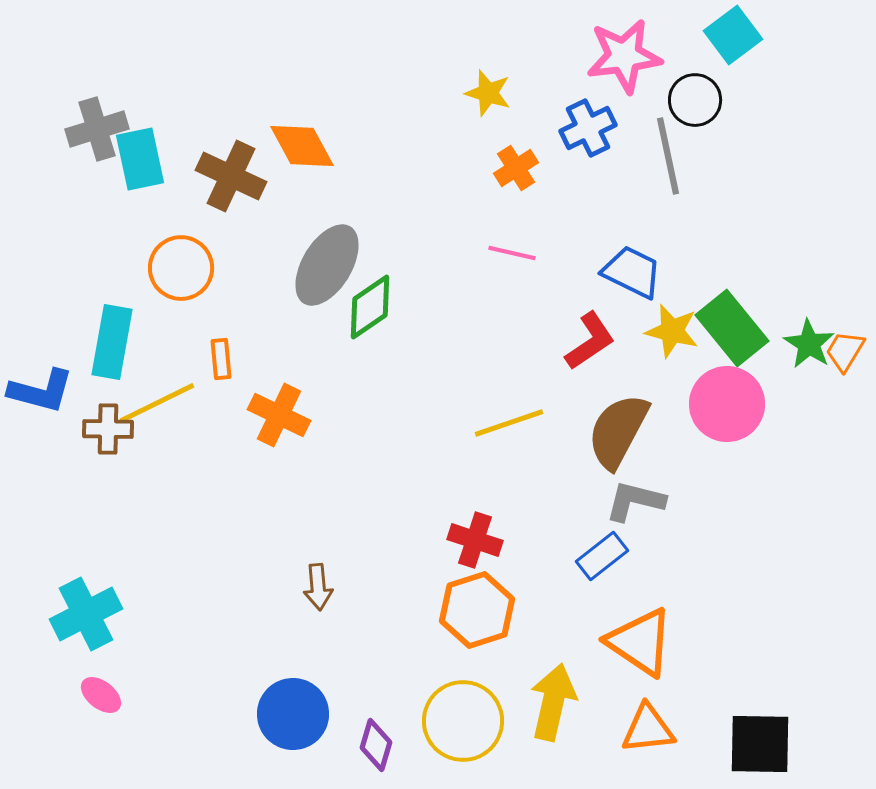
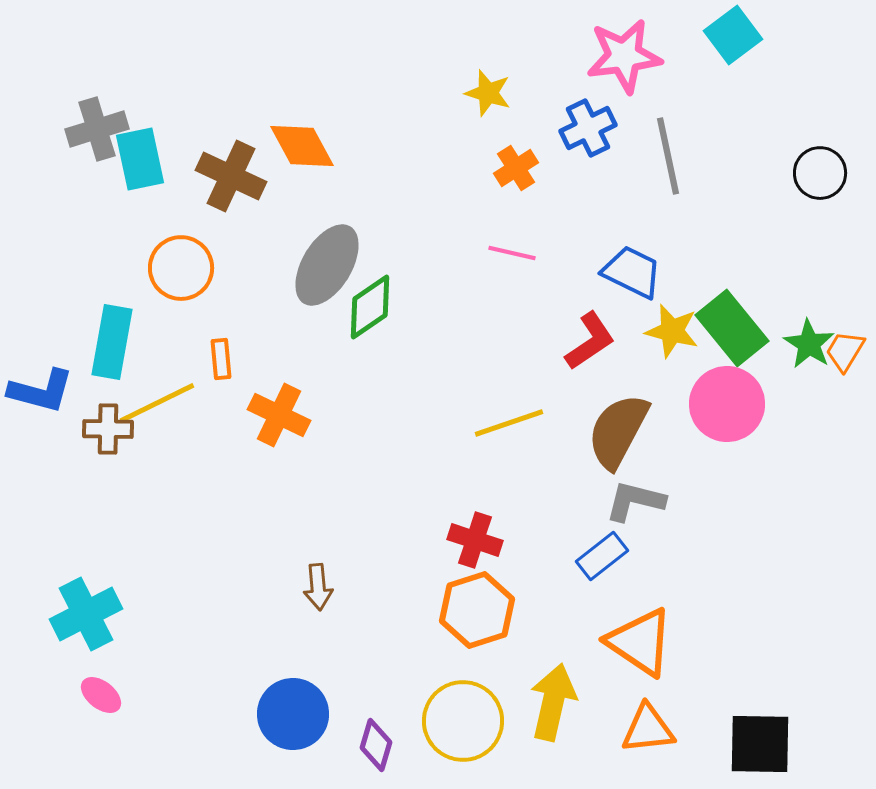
black circle at (695, 100): moved 125 px right, 73 px down
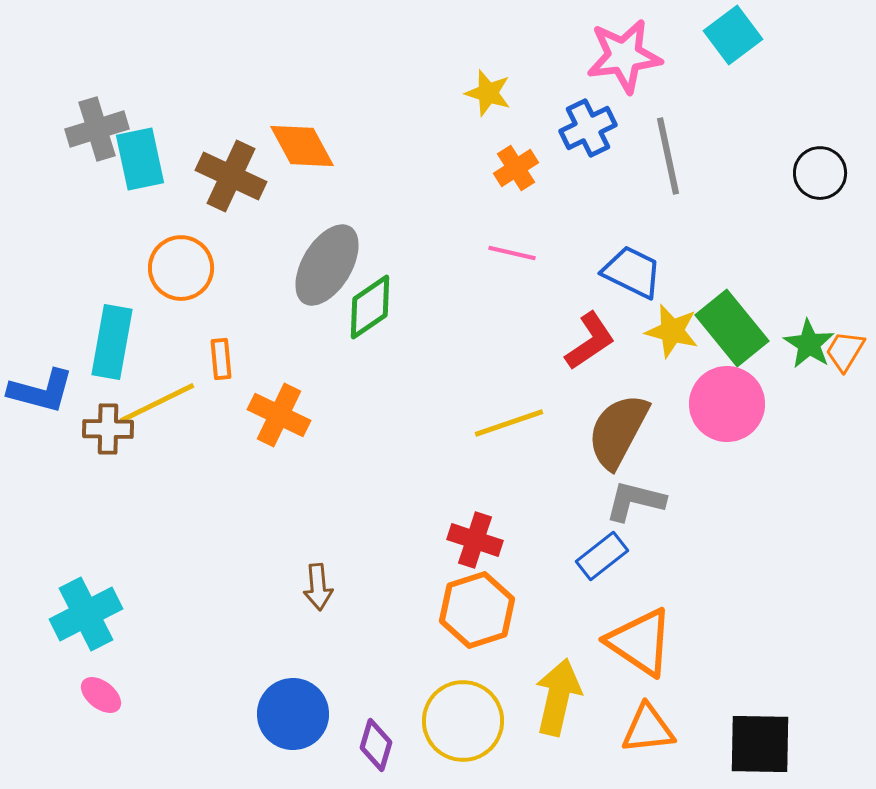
yellow arrow at (553, 702): moved 5 px right, 5 px up
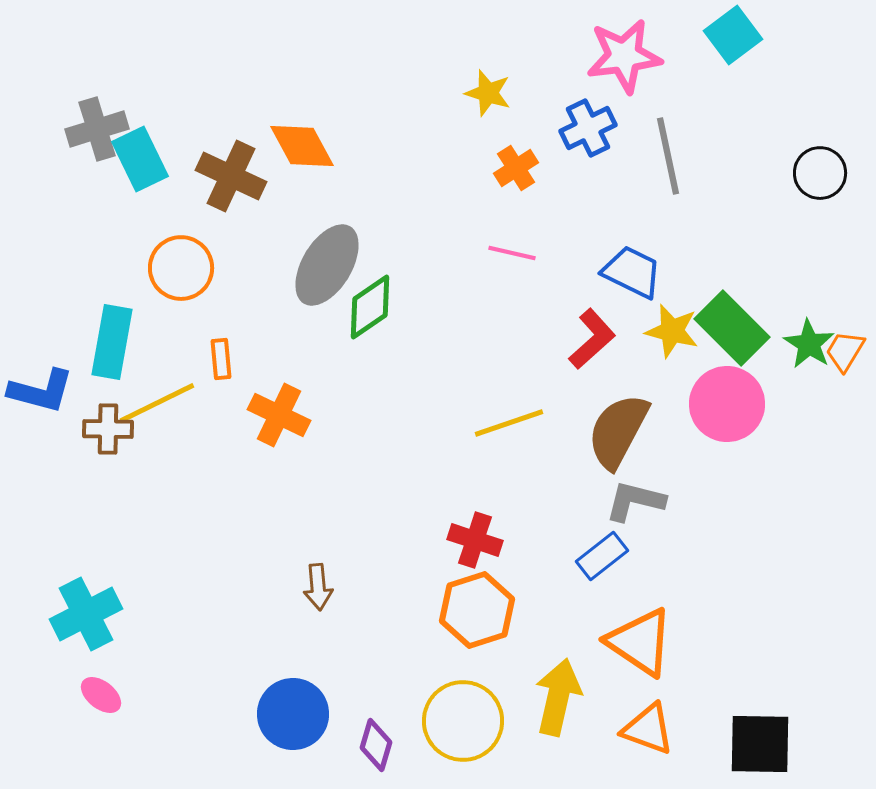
cyan rectangle at (140, 159): rotated 14 degrees counterclockwise
green rectangle at (732, 328): rotated 6 degrees counterclockwise
red L-shape at (590, 341): moved 2 px right, 2 px up; rotated 8 degrees counterclockwise
orange triangle at (648, 729): rotated 26 degrees clockwise
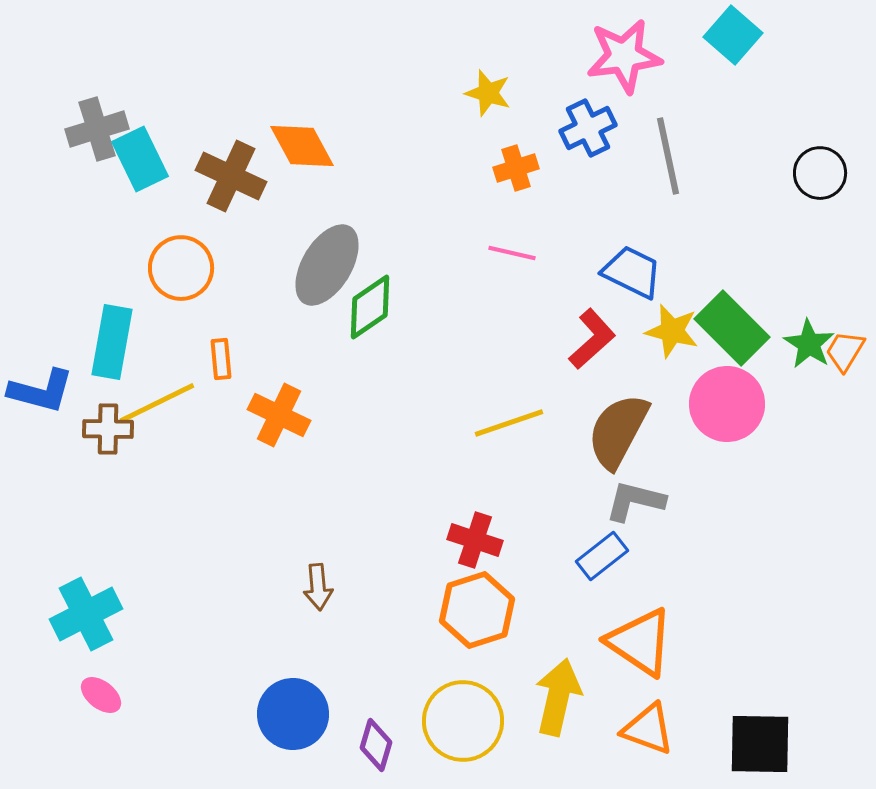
cyan square at (733, 35): rotated 12 degrees counterclockwise
orange cross at (516, 168): rotated 15 degrees clockwise
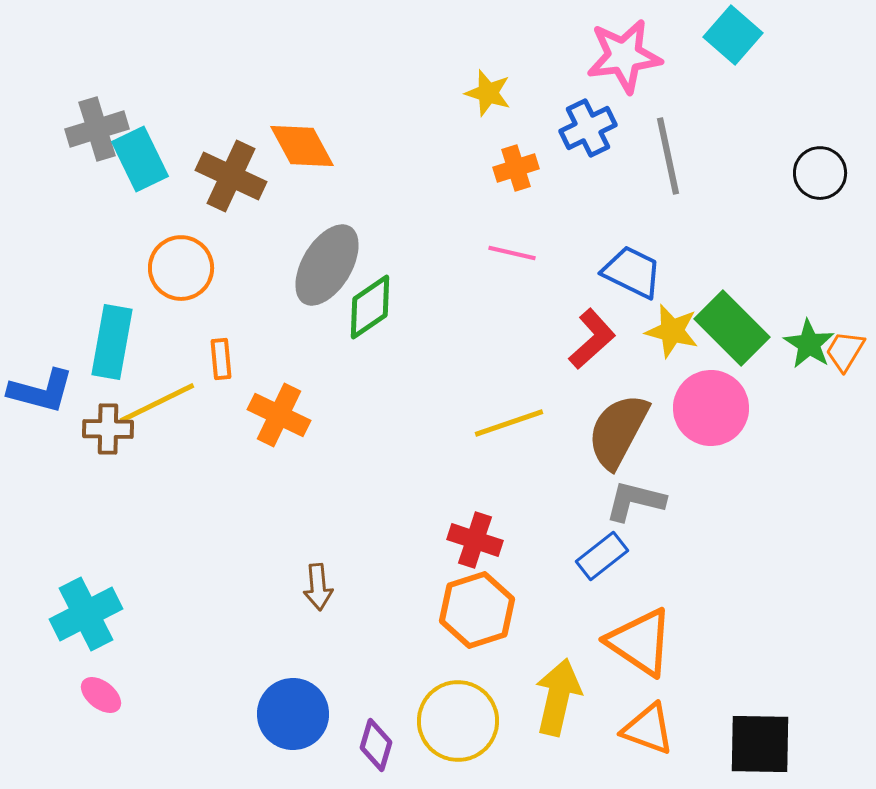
pink circle at (727, 404): moved 16 px left, 4 px down
yellow circle at (463, 721): moved 5 px left
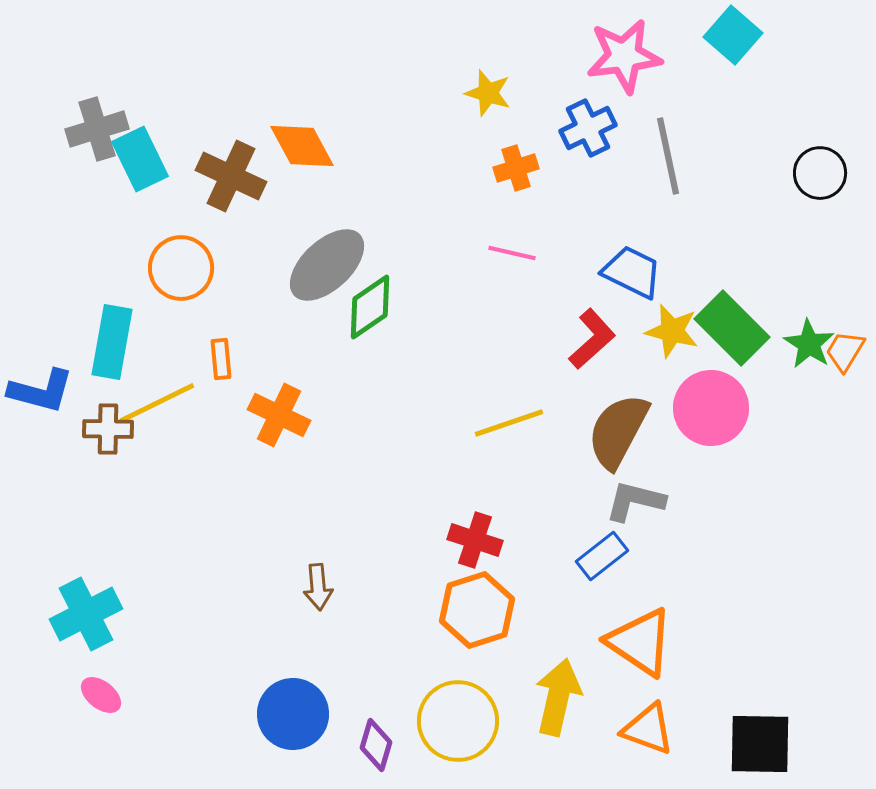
gray ellipse at (327, 265): rotated 16 degrees clockwise
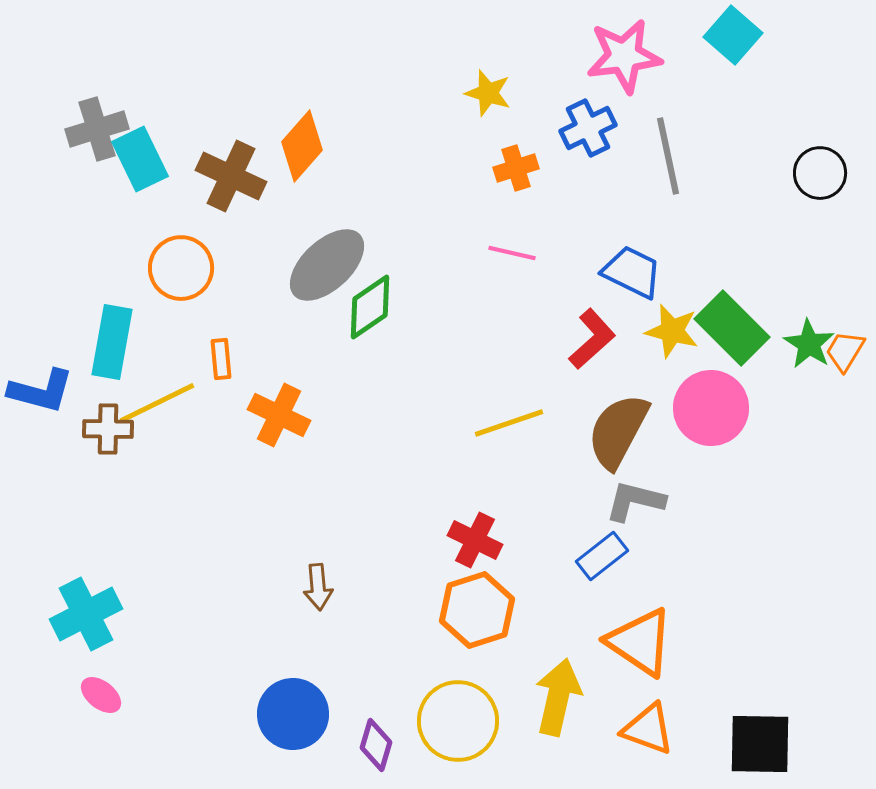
orange diamond at (302, 146): rotated 70 degrees clockwise
red cross at (475, 540): rotated 8 degrees clockwise
